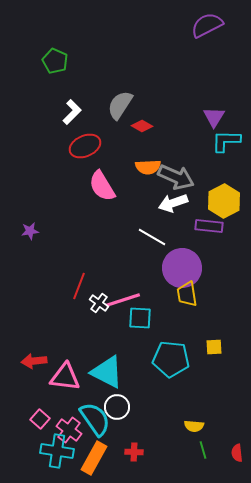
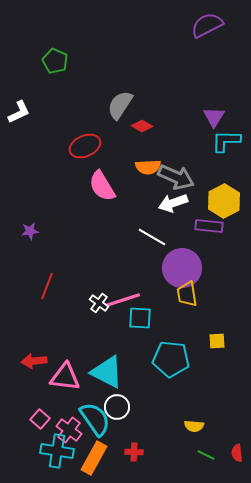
white L-shape: moved 53 px left; rotated 20 degrees clockwise
red line: moved 32 px left
yellow square: moved 3 px right, 6 px up
green line: moved 3 px right, 5 px down; rotated 48 degrees counterclockwise
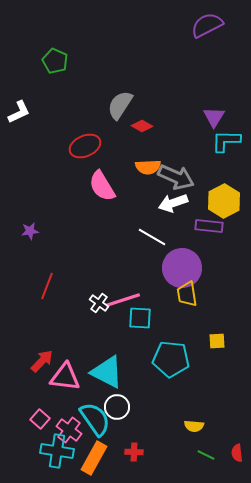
red arrow: moved 8 px right; rotated 140 degrees clockwise
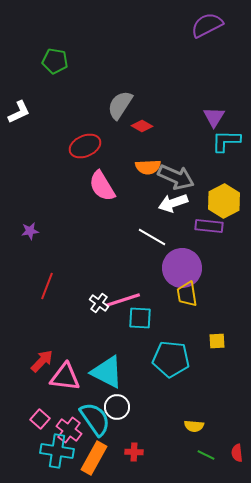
green pentagon: rotated 15 degrees counterclockwise
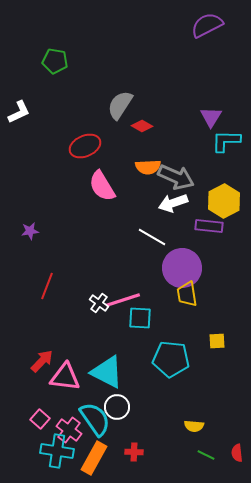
purple triangle: moved 3 px left
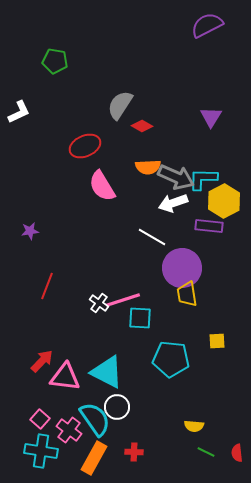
cyan L-shape: moved 23 px left, 38 px down
cyan cross: moved 16 px left
green line: moved 3 px up
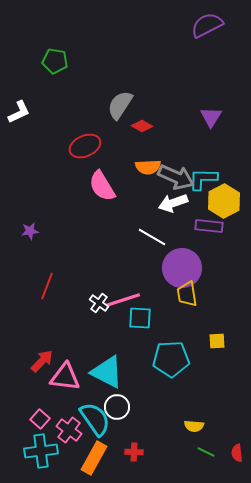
cyan pentagon: rotated 9 degrees counterclockwise
cyan cross: rotated 16 degrees counterclockwise
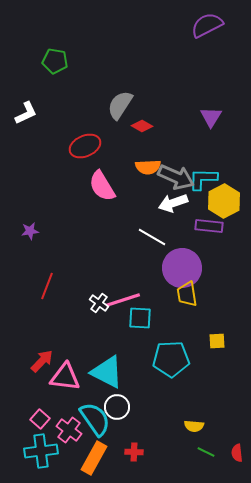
white L-shape: moved 7 px right, 1 px down
